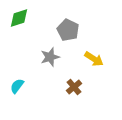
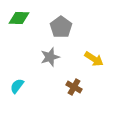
green diamond: rotated 20 degrees clockwise
gray pentagon: moved 7 px left, 3 px up; rotated 10 degrees clockwise
brown cross: rotated 21 degrees counterclockwise
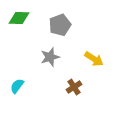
gray pentagon: moved 1 px left, 2 px up; rotated 15 degrees clockwise
brown cross: rotated 28 degrees clockwise
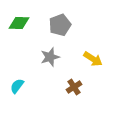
green diamond: moved 5 px down
yellow arrow: moved 1 px left
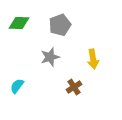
yellow arrow: rotated 48 degrees clockwise
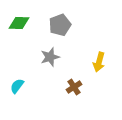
yellow arrow: moved 6 px right, 3 px down; rotated 24 degrees clockwise
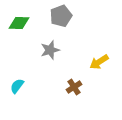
gray pentagon: moved 1 px right, 9 px up
gray star: moved 7 px up
yellow arrow: rotated 42 degrees clockwise
